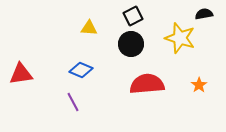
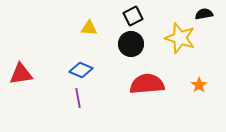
purple line: moved 5 px right, 4 px up; rotated 18 degrees clockwise
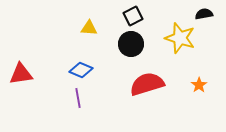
red semicircle: rotated 12 degrees counterclockwise
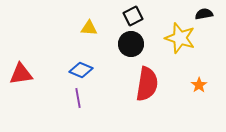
red semicircle: rotated 116 degrees clockwise
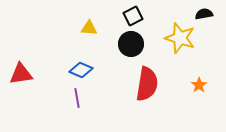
purple line: moved 1 px left
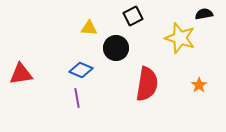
black circle: moved 15 px left, 4 px down
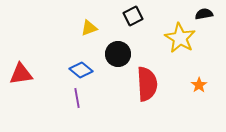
yellow triangle: rotated 24 degrees counterclockwise
yellow star: rotated 12 degrees clockwise
black circle: moved 2 px right, 6 px down
blue diamond: rotated 15 degrees clockwise
red semicircle: rotated 12 degrees counterclockwise
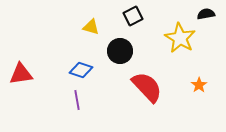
black semicircle: moved 2 px right
yellow triangle: moved 2 px right, 1 px up; rotated 36 degrees clockwise
black circle: moved 2 px right, 3 px up
blue diamond: rotated 20 degrees counterclockwise
red semicircle: moved 3 px down; rotated 40 degrees counterclockwise
purple line: moved 2 px down
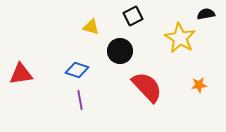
blue diamond: moved 4 px left
orange star: rotated 28 degrees clockwise
purple line: moved 3 px right
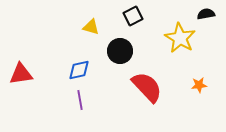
blue diamond: moved 2 px right; rotated 30 degrees counterclockwise
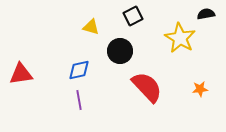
orange star: moved 1 px right, 4 px down
purple line: moved 1 px left
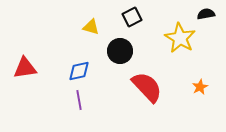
black square: moved 1 px left, 1 px down
blue diamond: moved 1 px down
red triangle: moved 4 px right, 6 px up
orange star: moved 2 px up; rotated 21 degrees counterclockwise
